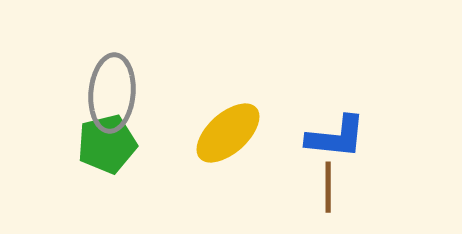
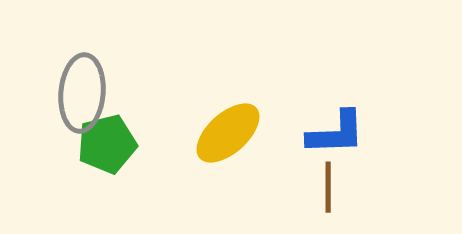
gray ellipse: moved 30 px left
blue L-shape: moved 4 px up; rotated 8 degrees counterclockwise
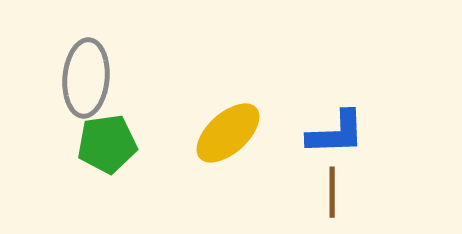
gray ellipse: moved 4 px right, 15 px up
green pentagon: rotated 6 degrees clockwise
brown line: moved 4 px right, 5 px down
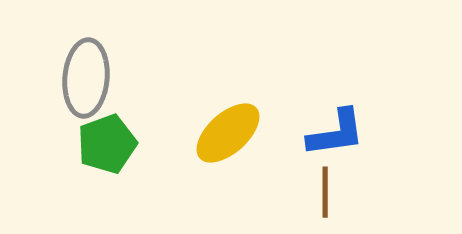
blue L-shape: rotated 6 degrees counterclockwise
green pentagon: rotated 12 degrees counterclockwise
brown line: moved 7 px left
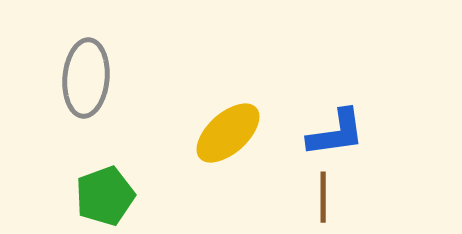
green pentagon: moved 2 px left, 52 px down
brown line: moved 2 px left, 5 px down
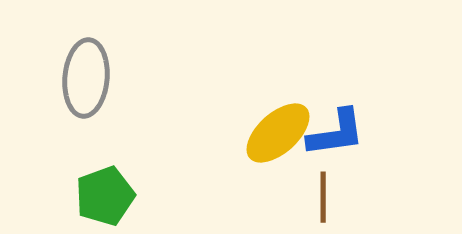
yellow ellipse: moved 50 px right
